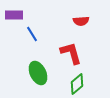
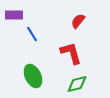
red semicircle: moved 3 px left; rotated 133 degrees clockwise
green ellipse: moved 5 px left, 3 px down
green diamond: rotated 25 degrees clockwise
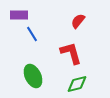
purple rectangle: moved 5 px right
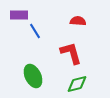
red semicircle: rotated 56 degrees clockwise
blue line: moved 3 px right, 3 px up
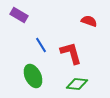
purple rectangle: rotated 30 degrees clockwise
red semicircle: moved 11 px right; rotated 14 degrees clockwise
blue line: moved 6 px right, 14 px down
green diamond: rotated 20 degrees clockwise
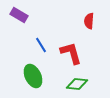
red semicircle: rotated 105 degrees counterclockwise
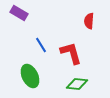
purple rectangle: moved 2 px up
green ellipse: moved 3 px left
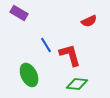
red semicircle: rotated 119 degrees counterclockwise
blue line: moved 5 px right
red L-shape: moved 1 px left, 2 px down
green ellipse: moved 1 px left, 1 px up
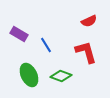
purple rectangle: moved 21 px down
red L-shape: moved 16 px right, 3 px up
green diamond: moved 16 px left, 8 px up; rotated 15 degrees clockwise
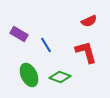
green diamond: moved 1 px left, 1 px down
